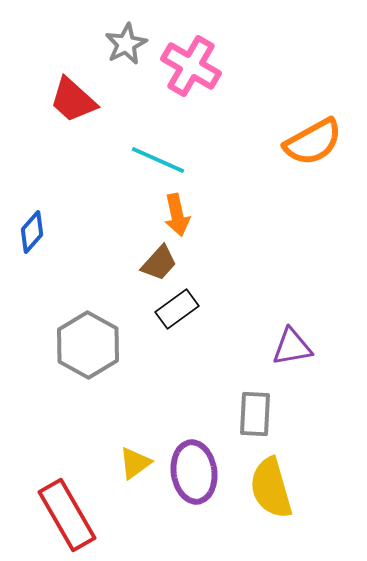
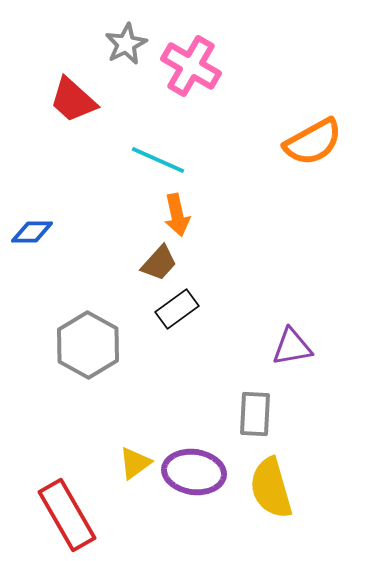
blue diamond: rotated 48 degrees clockwise
purple ellipse: rotated 74 degrees counterclockwise
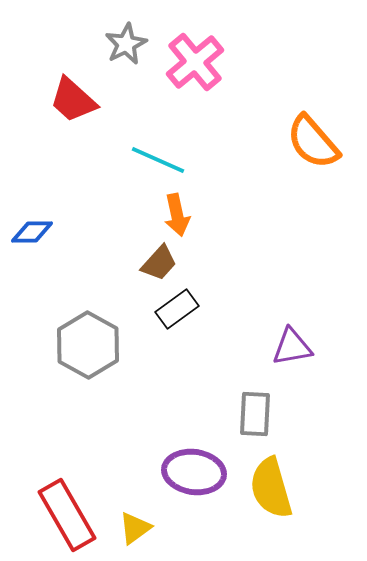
pink cross: moved 4 px right, 4 px up; rotated 20 degrees clockwise
orange semicircle: rotated 78 degrees clockwise
yellow triangle: moved 65 px down
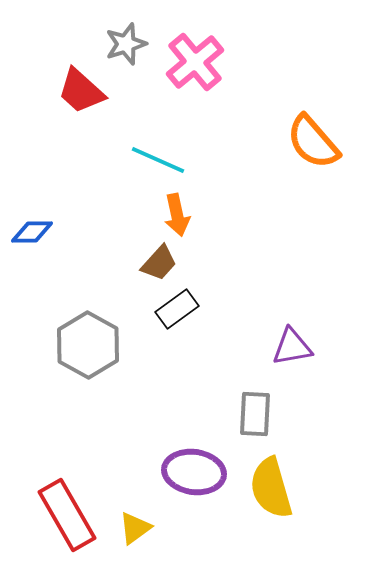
gray star: rotated 9 degrees clockwise
red trapezoid: moved 8 px right, 9 px up
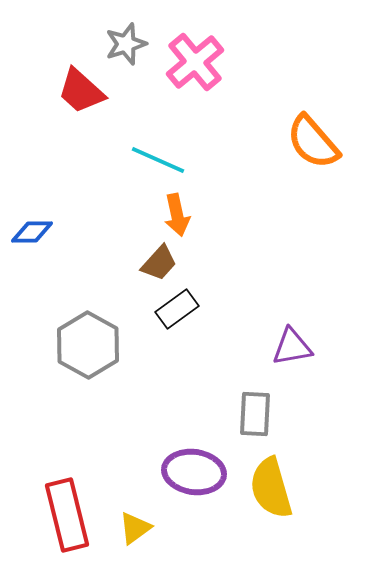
red rectangle: rotated 16 degrees clockwise
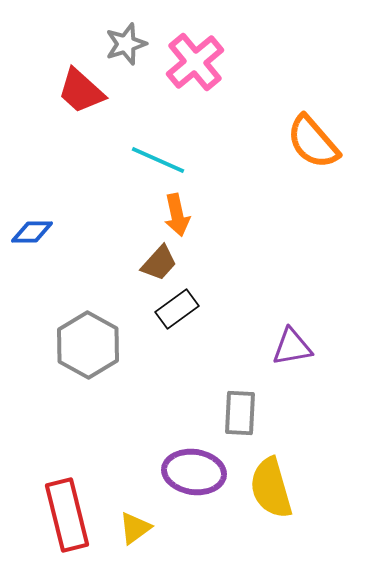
gray rectangle: moved 15 px left, 1 px up
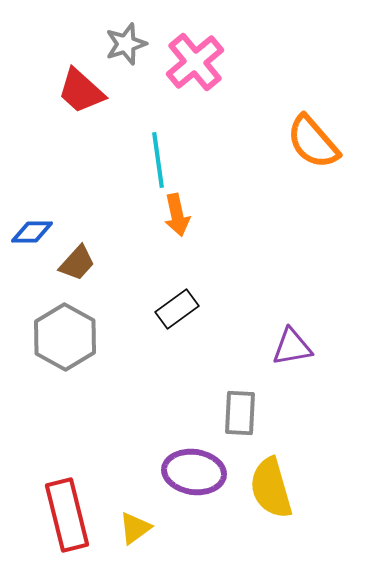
cyan line: rotated 58 degrees clockwise
brown trapezoid: moved 82 px left
gray hexagon: moved 23 px left, 8 px up
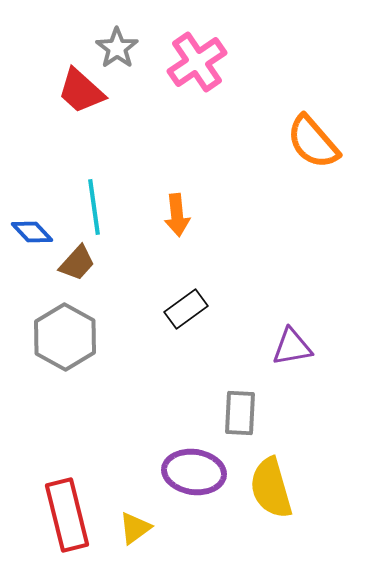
gray star: moved 9 px left, 4 px down; rotated 18 degrees counterclockwise
pink cross: moved 2 px right; rotated 6 degrees clockwise
cyan line: moved 64 px left, 47 px down
orange arrow: rotated 6 degrees clockwise
blue diamond: rotated 48 degrees clockwise
black rectangle: moved 9 px right
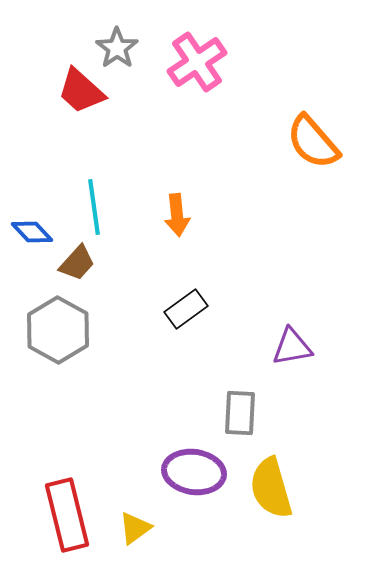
gray hexagon: moved 7 px left, 7 px up
